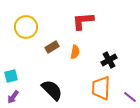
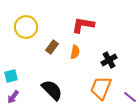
red L-shape: moved 4 px down; rotated 15 degrees clockwise
brown rectangle: rotated 24 degrees counterclockwise
orange trapezoid: rotated 20 degrees clockwise
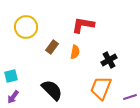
purple line: rotated 56 degrees counterclockwise
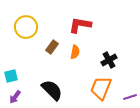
red L-shape: moved 3 px left
purple arrow: moved 2 px right
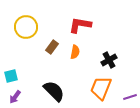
black semicircle: moved 2 px right, 1 px down
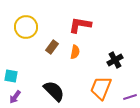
black cross: moved 6 px right
cyan square: rotated 24 degrees clockwise
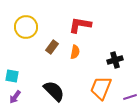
black cross: rotated 14 degrees clockwise
cyan square: moved 1 px right
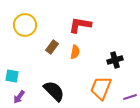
yellow circle: moved 1 px left, 2 px up
purple arrow: moved 4 px right
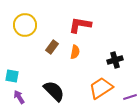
orange trapezoid: rotated 35 degrees clockwise
purple arrow: rotated 112 degrees clockwise
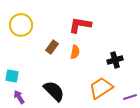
yellow circle: moved 4 px left
